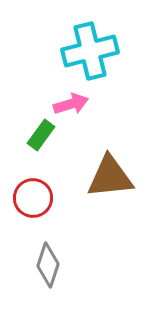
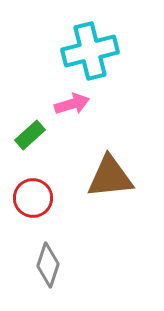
pink arrow: moved 1 px right
green rectangle: moved 11 px left; rotated 12 degrees clockwise
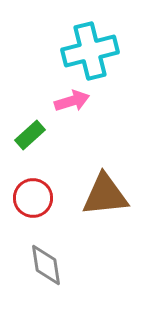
pink arrow: moved 3 px up
brown triangle: moved 5 px left, 18 px down
gray diamond: moved 2 px left; rotated 27 degrees counterclockwise
